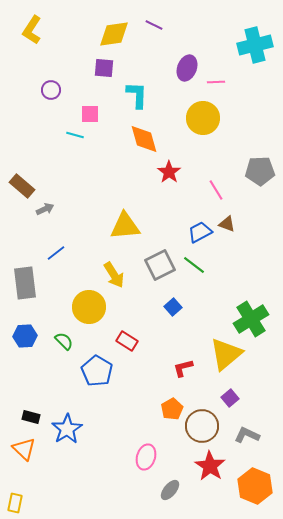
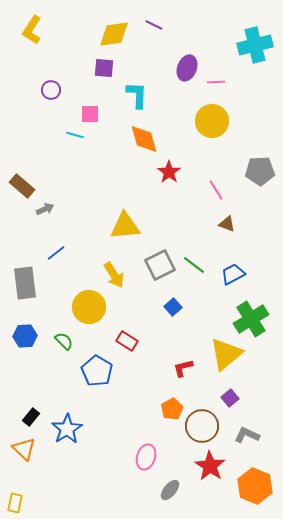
yellow circle at (203, 118): moved 9 px right, 3 px down
blue trapezoid at (200, 232): moved 33 px right, 42 px down
black rectangle at (31, 417): rotated 66 degrees counterclockwise
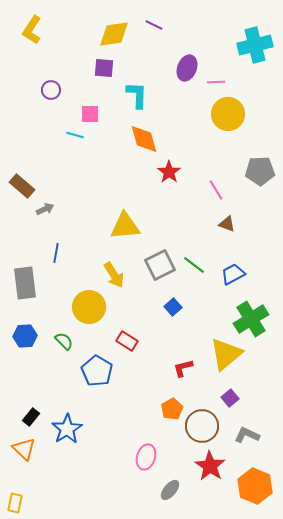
yellow circle at (212, 121): moved 16 px right, 7 px up
blue line at (56, 253): rotated 42 degrees counterclockwise
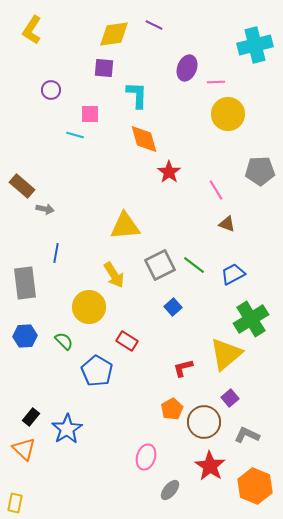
gray arrow at (45, 209): rotated 36 degrees clockwise
brown circle at (202, 426): moved 2 px right, 4 px up
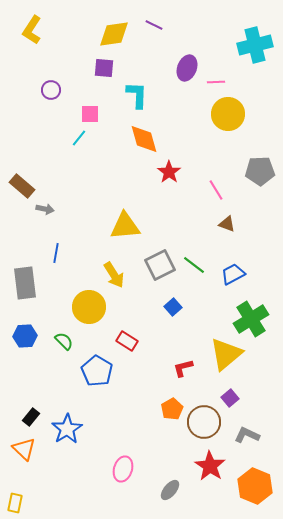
cyan line at (75, 135): moved 4 px right, 3 px down; rotated 66 degrees counterclockwise
pink ellipse at (146, 457): moved 23 px left, 12 px down
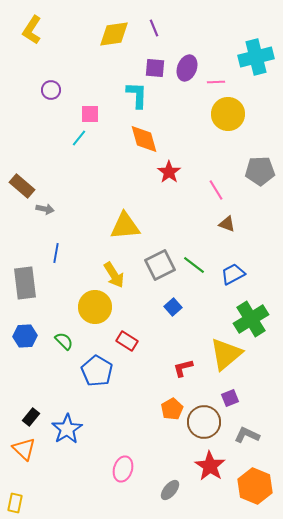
purple line at (154, 25): moved 3 px down; rotated 42 degrees clockwise
cyan cross at (255, 45): moved 1 px right, 12 px down
purple square at (104, 68): moved 51 px right
yellow circle at (89, 307): moved 6 px right
purple square at (230, 398): rotated 18 degrees clockwise
